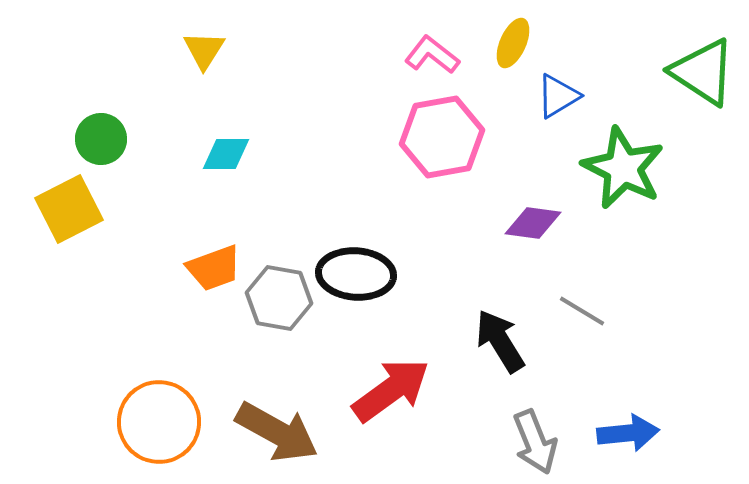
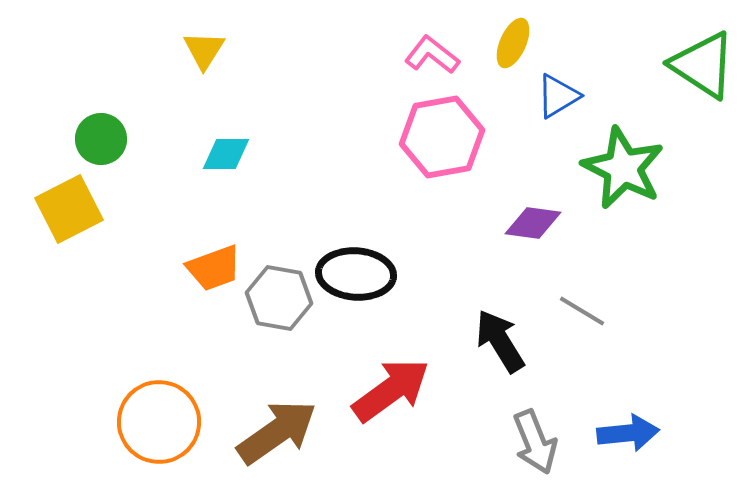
green triangle: moved 7 px up
brown arrow: rotated 64 degrees counterclockwise
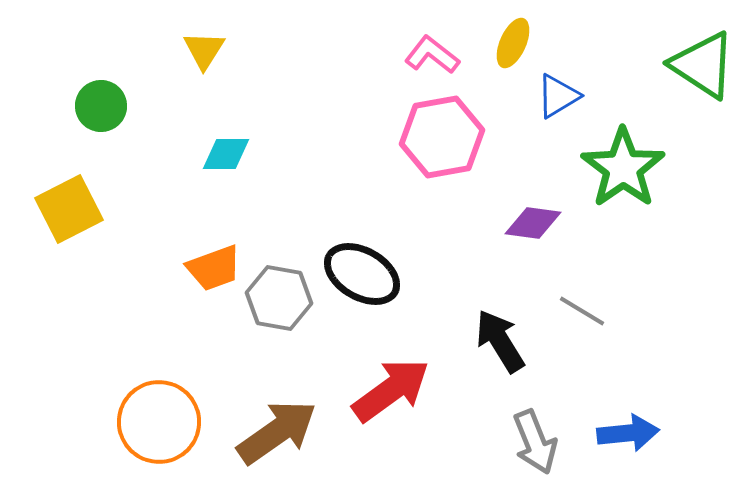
green circle: moved 33 px up
green star: rotated 10 degrees clockwise
black ellipse: moved 6 px right; rotated 26 degrees clockwise
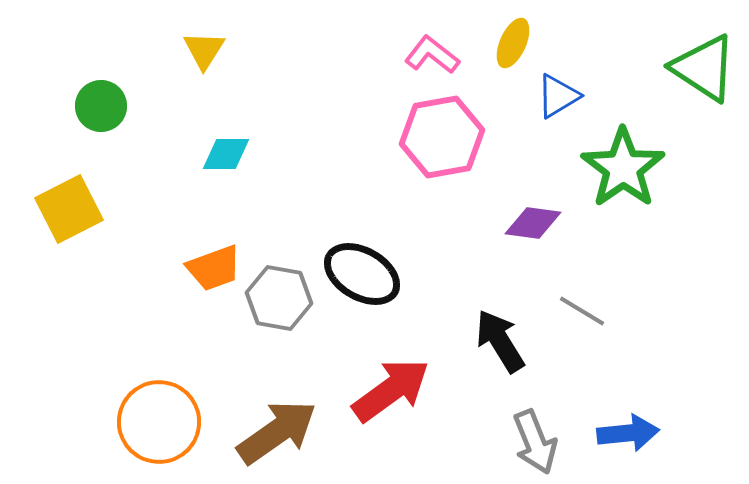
green triangle: moved 1 px right, 3 px down
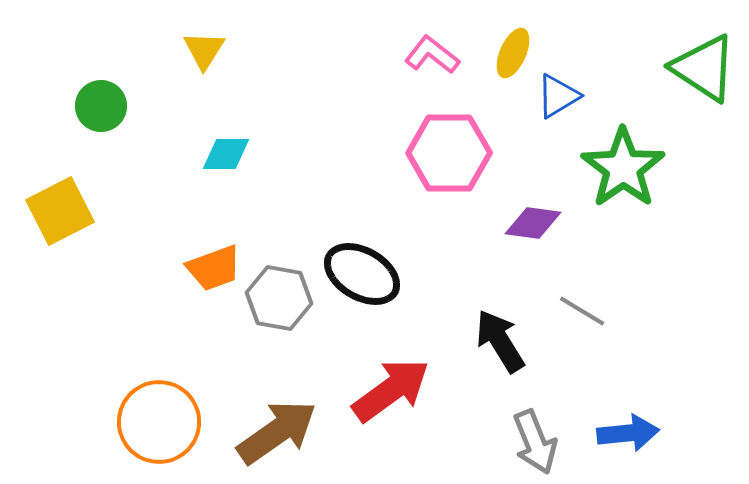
yellow ellipse: moved 10 px down
pink hexagon: moved 7 px right, 16 px down; rotated 10 degrees clockwise
yellow square: moved 9 px left, 2 px down
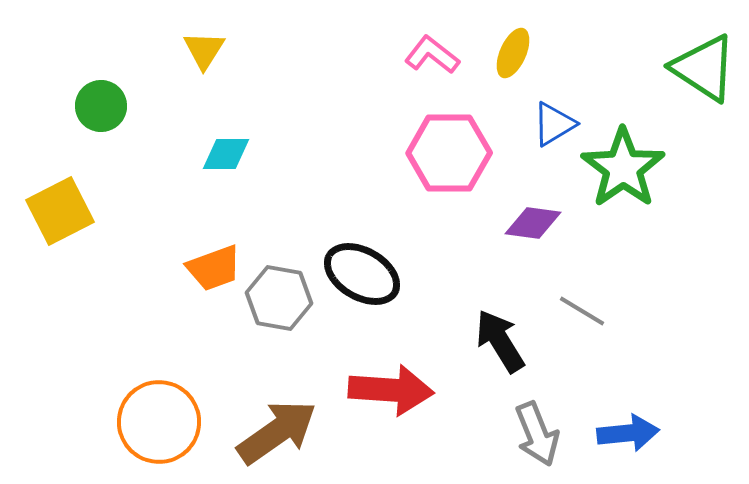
blue triangle: moved 4 px left, 28 px down
red arrow: rotated 40 degrees clockwise
gray arrow: moved 2 px right, 8 px up
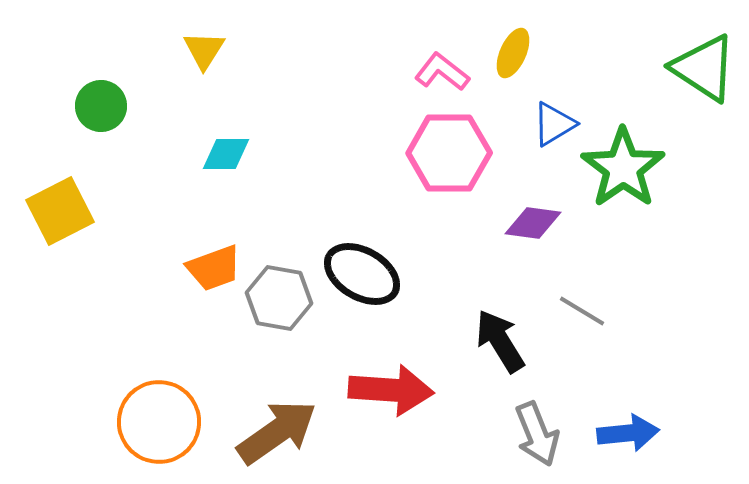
pink L-shape: moved 10 px right, 17 px down
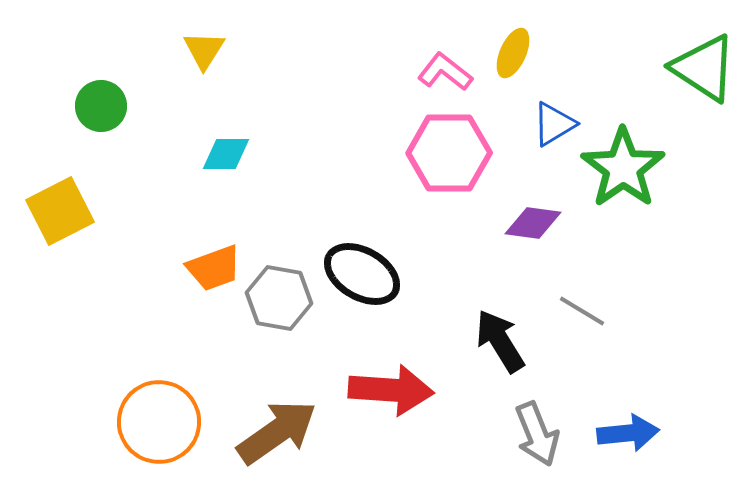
pink L-shape: moved 3 px right
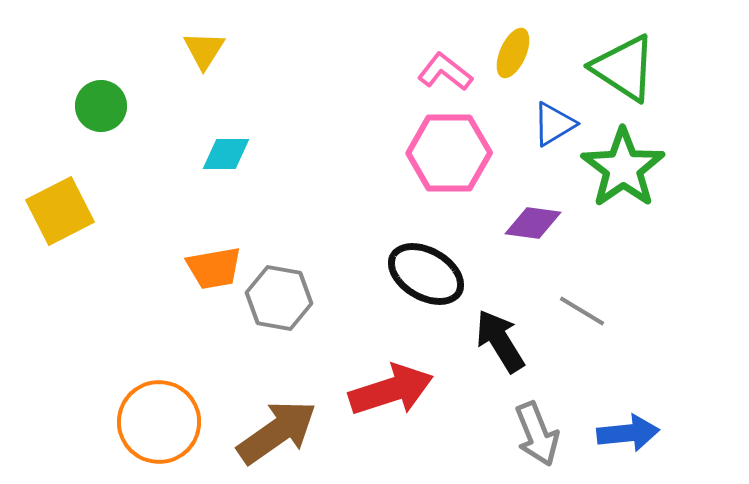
green triangle: moved 80 px left
orange trapezoid: rotated 10 degrees clockwise
black ellipse: moved 64 px right
red arrow: rotated 22 degrees counterclockwise
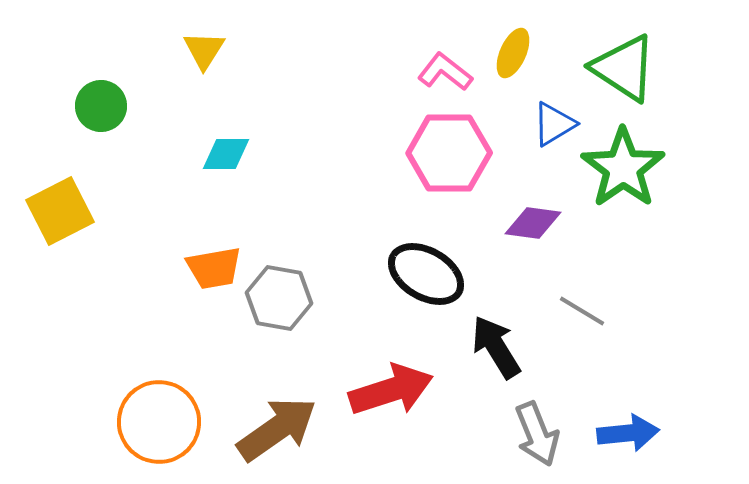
black arrow: moved 4 px left, 6 px down
brown arrow: moved 3 px up
